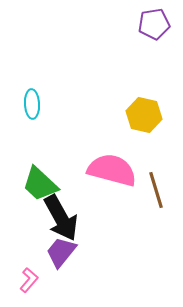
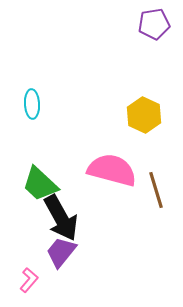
yellow hexagon: rotated 12 degrees clockwise
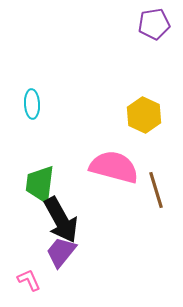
pink semicircle: moved 2 px right, 3 px up
green trapezoid: rotated 54 degrees clockwise
black arrow: moved 2 px down
pink L-shape: rotated 65 degrees counterclockwise
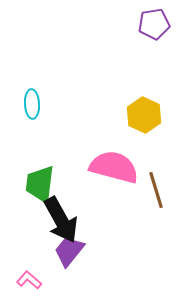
purple trapezoid: moved 8 px right, 1 px up
pink L-shape: rotated 25 degrees counterclockwise
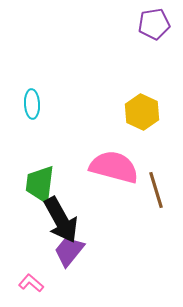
yellow hexagon: moved 2 px left, 3 px up
pink L-shape: moved 2 px right, 3 px down
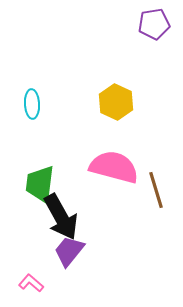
yellow hexagon: moved 26 px left, 10 px up
black arrow: moved 3 px up
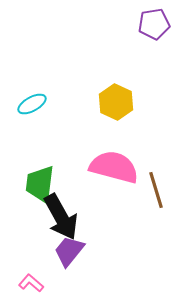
cyan ellipse: rotated 64 degrees clockwise
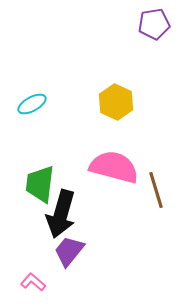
black arrow: moved 3 px up; rotated 45 degrees clockwise
pink L-shape: moved 2 px right, 1 px up
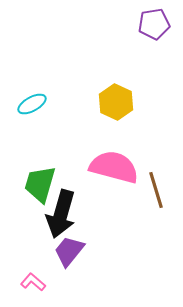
green trapezoid: rotated 9 degrees clockwise
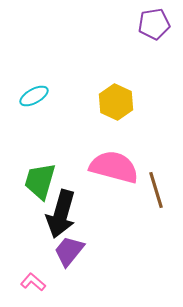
cyan ellipse: moved 2 px right, 8 px up
green trapezoid: moved 3 px up
